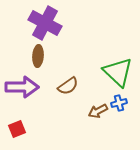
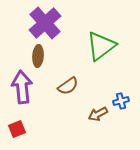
purple cross: rotated 20 degrees clockwise
green triangle: moved 17 px left, 26 px up; rotated 40 degrees clockwise
purple arrow: rotated 96 degrees counterclockwise
blue cross: moved 2 px right, 2 px up
brown arrow: moved 3 px down
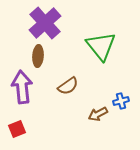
green triangle: rotated 32 degrees counterclockwise
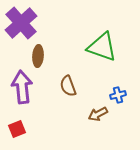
purple cross: moved 24 px left
green triangle: moved 1 px right, 1 px down; rotated 32 degrees counterclockwise
brown semicircle: rotated 105 degrees clockwise
blue cross: moved 3 px left, 6 px up
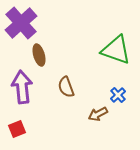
green triangle: moved 14 px right, 3 px down
brown ellipse: moved 1 px right, 1 px up; rotated 20 degrees counterclockwise
brown semicircle: moved 2 px left, 1 px down
blue cross: rotated 28 degrees counterclockwise
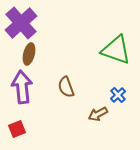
brown ellipse: moved 10 px left, 1 px up; rotated 30 degrees clockwise
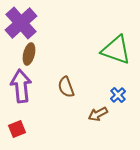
purple arrow: moved 1 px left, 1 px up
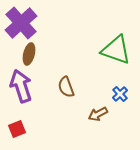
purple arrow: rotated 12 degrees counterclockwise
blue cross: moved 2 px right, 1 px up
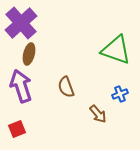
blue cross: rotated 21 degrees clockwise
brown arrow: rotated 102 degrees counterclockwise
